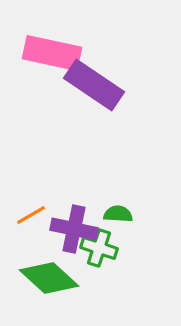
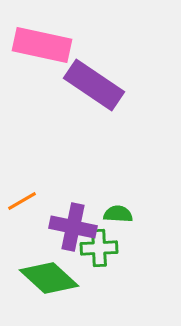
pink rectangle: moved 10 px left, 8 px up
orange line: moved 9 px left, 14 px up
purple cross: moved 1 px left, 2 px up
green cross: rotated 21 degrees counterclockwise
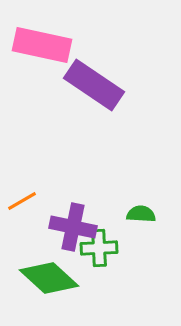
green semicircle: moved 23 px right
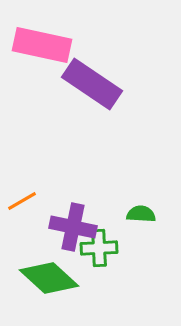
purple rectangle: moved 2 px left, 1 px up
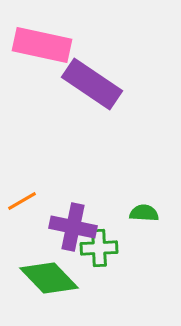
green semicircle: moved 3 px right, 1 px up
green diamond: rotated 4 degrees clockwise
